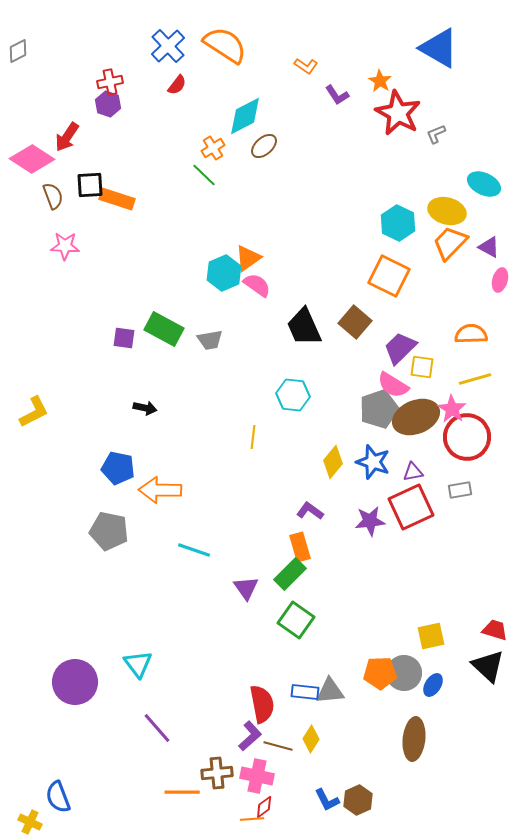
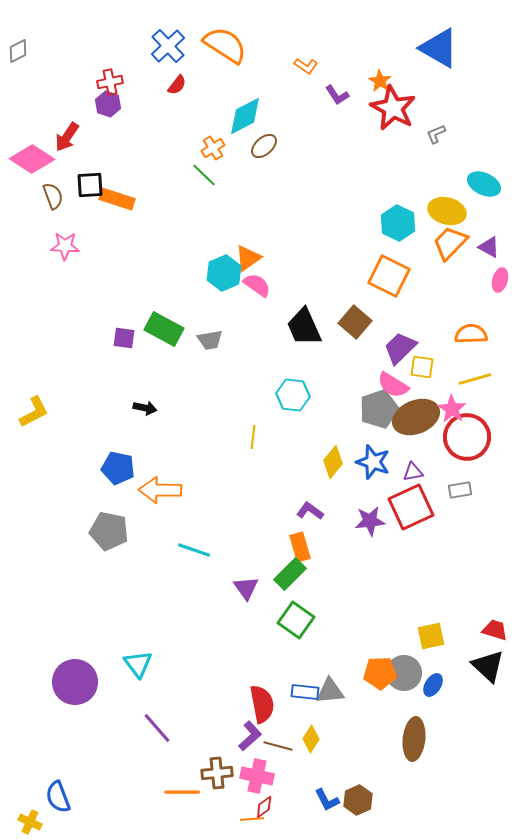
red star at (398, 113): moved 5 px left, 5 px up
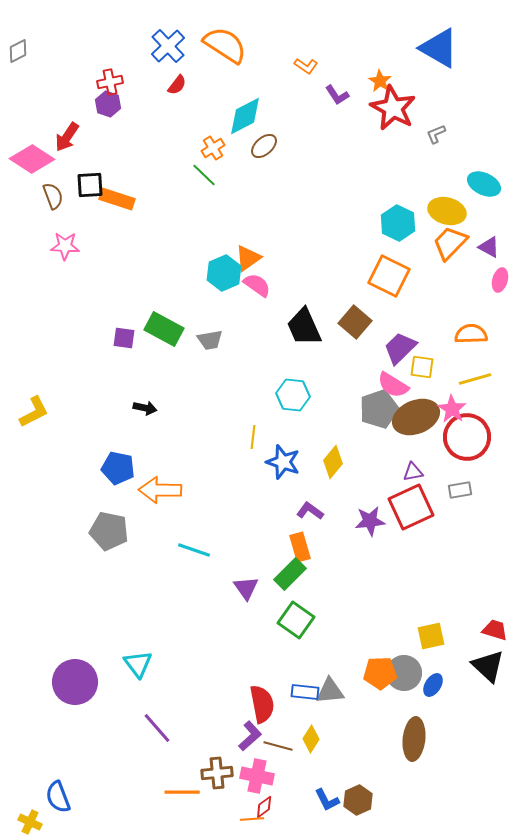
blue star at (373, 462): moved 90 px left
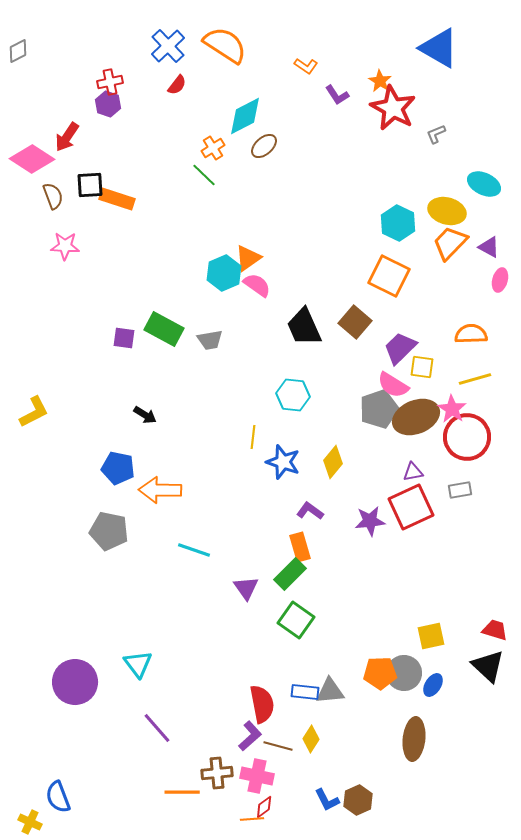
black arrow at (145, 408): moved 7 px down; rotated 20 degrees clockwise
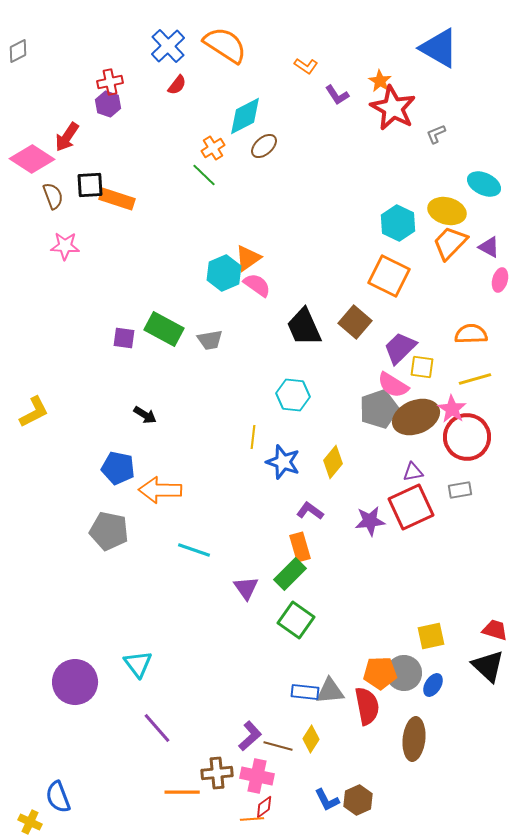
red semicircle at (262, 704): moved 105 px right, 2 px down
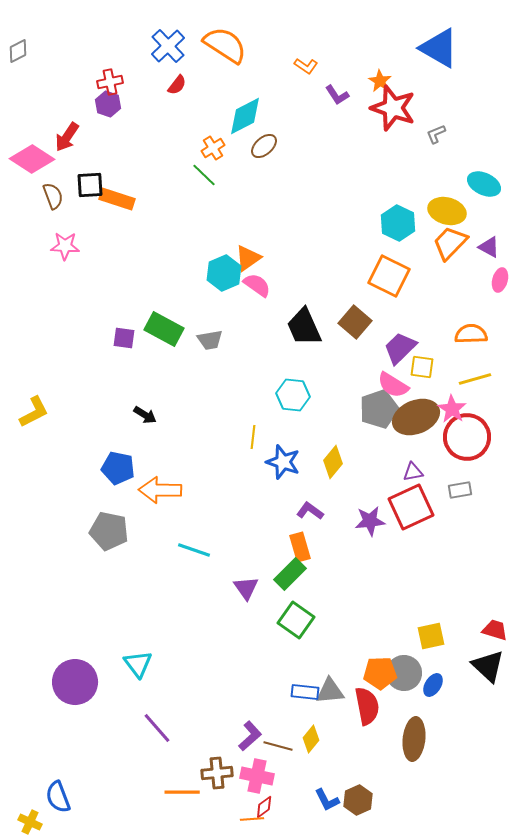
red star at (393, 108): rotated 9 degrees counterclockwise
yellow diamond at (311, 739): rotated 8 degrees clockwise
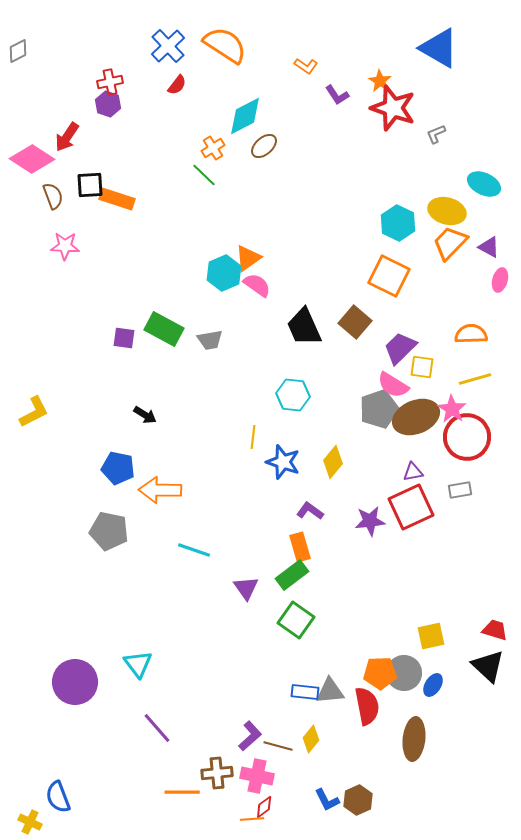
green rectangle at (290, 574): moved 2 px right, 1 px down; rotated 8 degrees clockwise
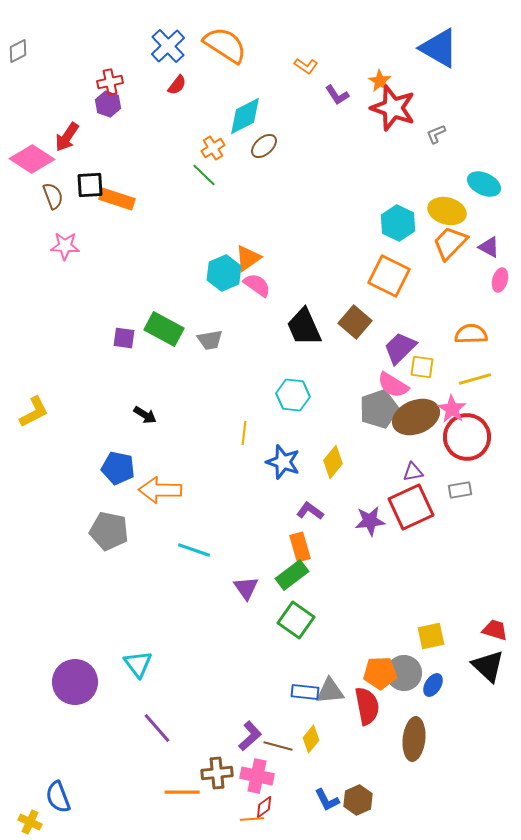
yellow line at (253, 437): moved 9 px left, 4 px up
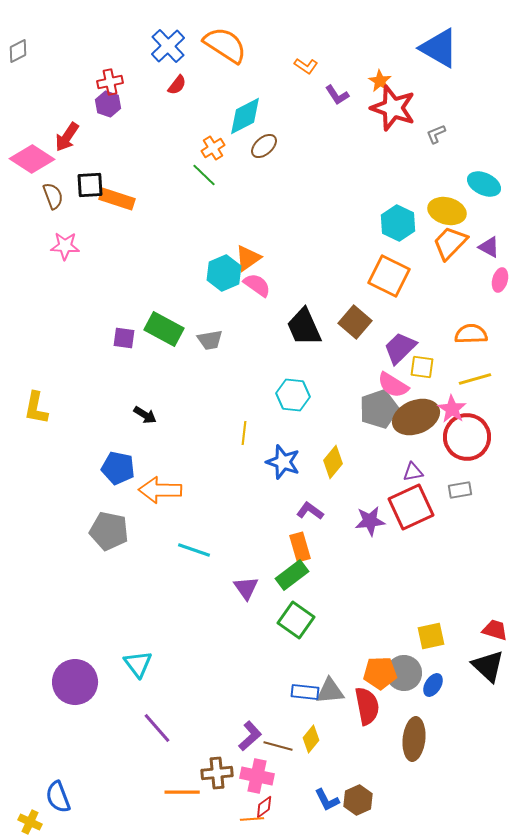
yellow L-shape at (34, 412): moved 2 px right, 4 px up; rotated 128 degrees clockwise
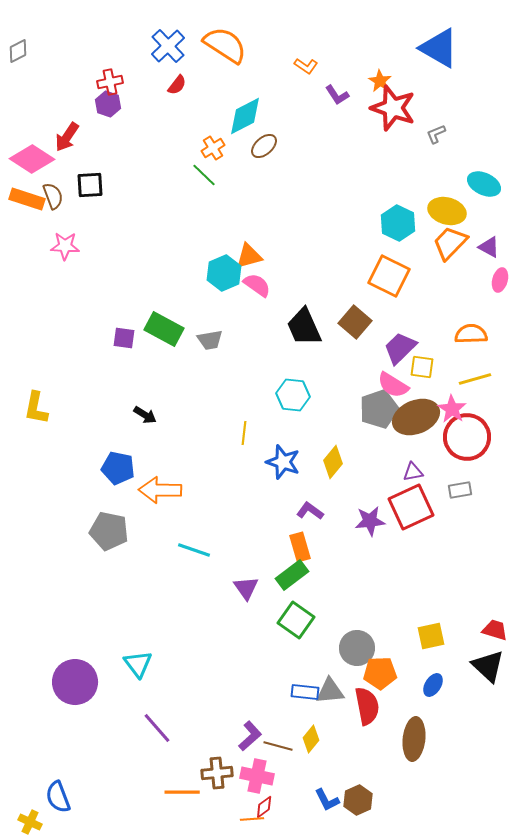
orange rectangle at (117, 199): moved 90 px left
orange triangle at (248, 258): moved 1 px right, 2 px up; rotated 20 degrees clockwise
gray circle at (404, 673): moved 47 px left, 25 px up
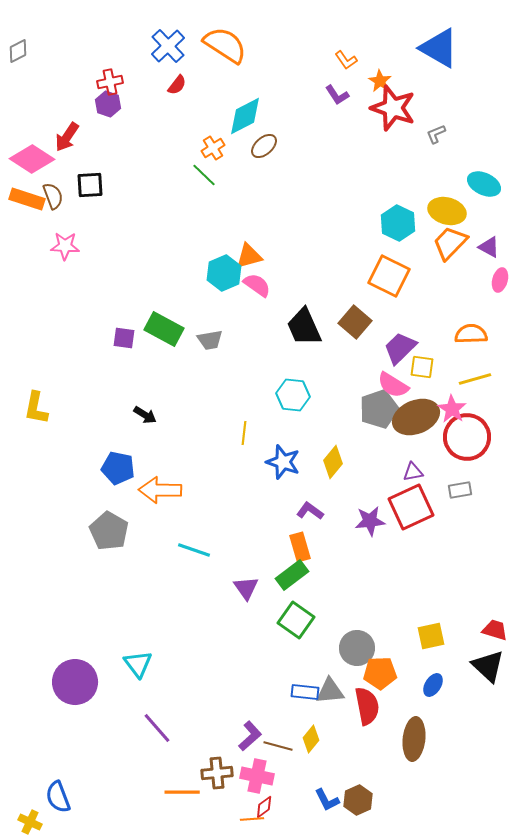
orange L-shape at (306, 66): moved 40 px right, 6 px up; rotated 20 degrees clockwise
gray pentagon at (109, 531): rotated 18 degrees clockwise
